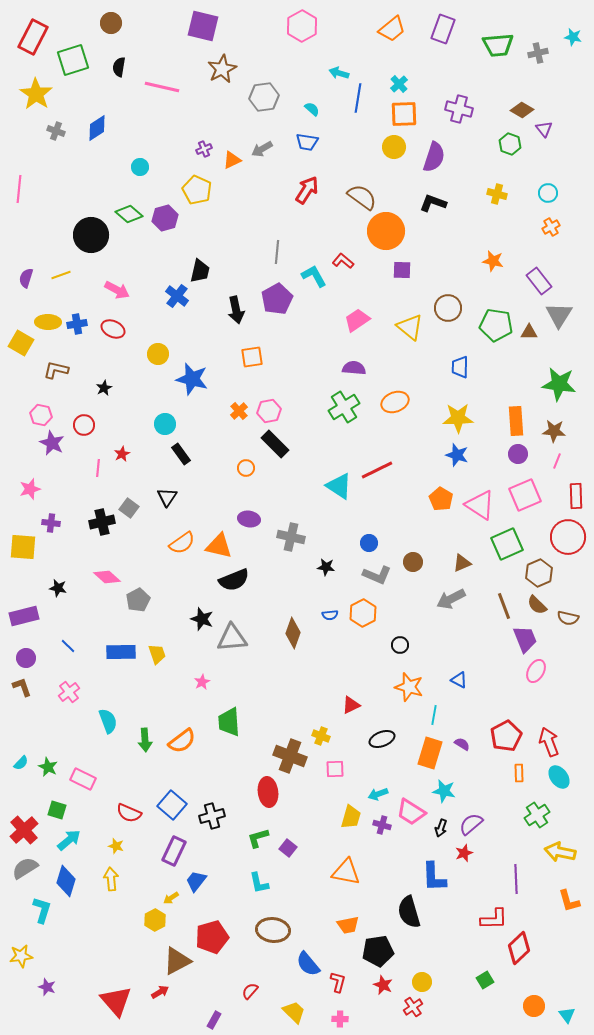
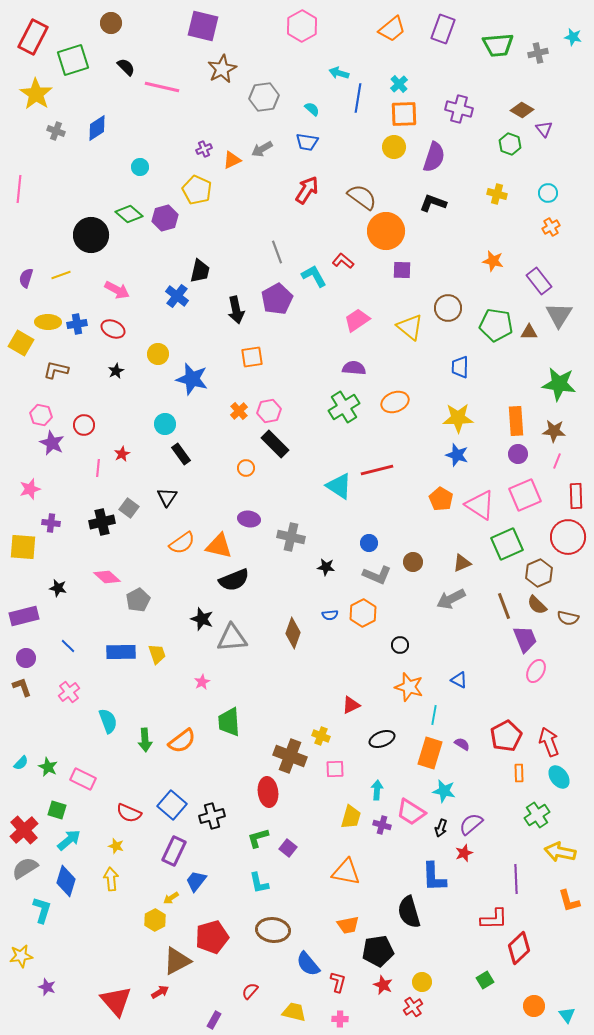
black semicircle at (119, 67): moved 7 px right; rotated 126 degrees clockwise
gray line at (277, 252): rotated 25 degrees counterclockwise
black star at (104, 388): moved 12 px right, 17 px up
red line at (377, 470): rotated 12 degrees clockwise
cyan arrow at (378, 794): moved 1 px left, 4 px up; rotated 114 degrees clockwise
yellow trapezoid at (294, 1012): rotated 30 degrees counterclockwise
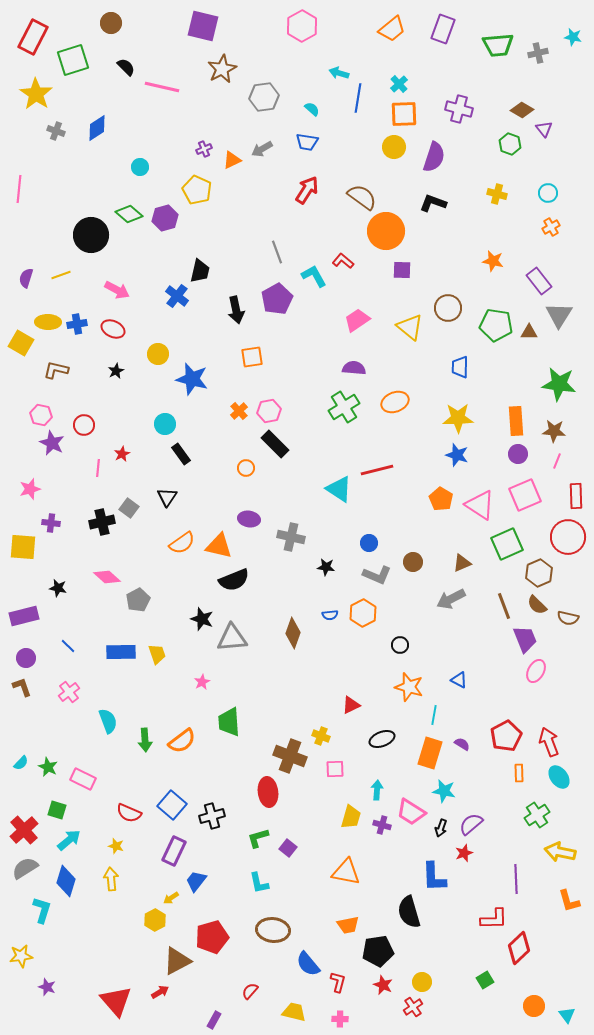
cyan triangle at (339, 486): moved 3 px down
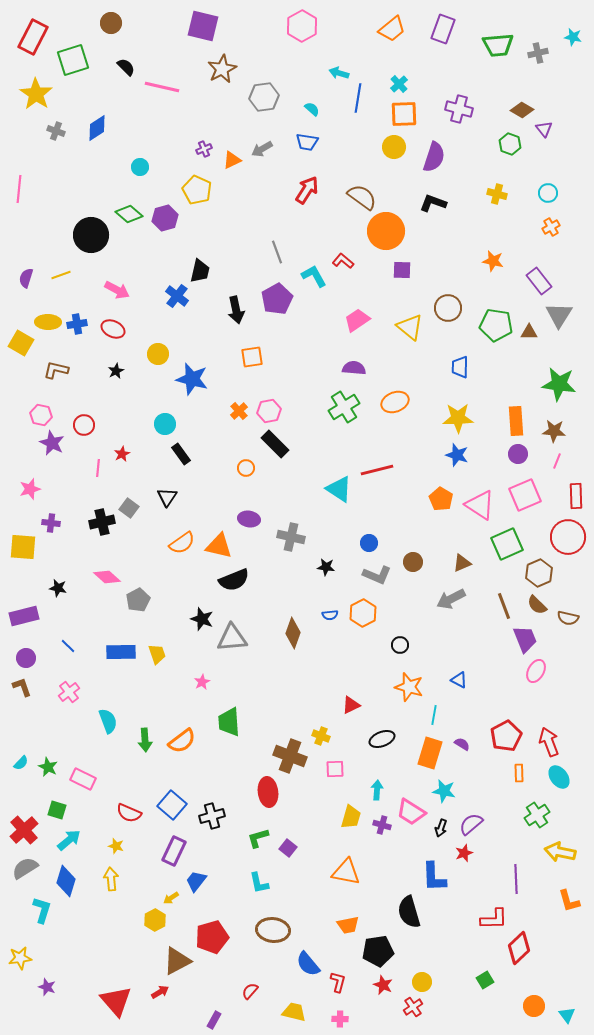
yellow star at (21, 956): moved 1 px left, 2 px down
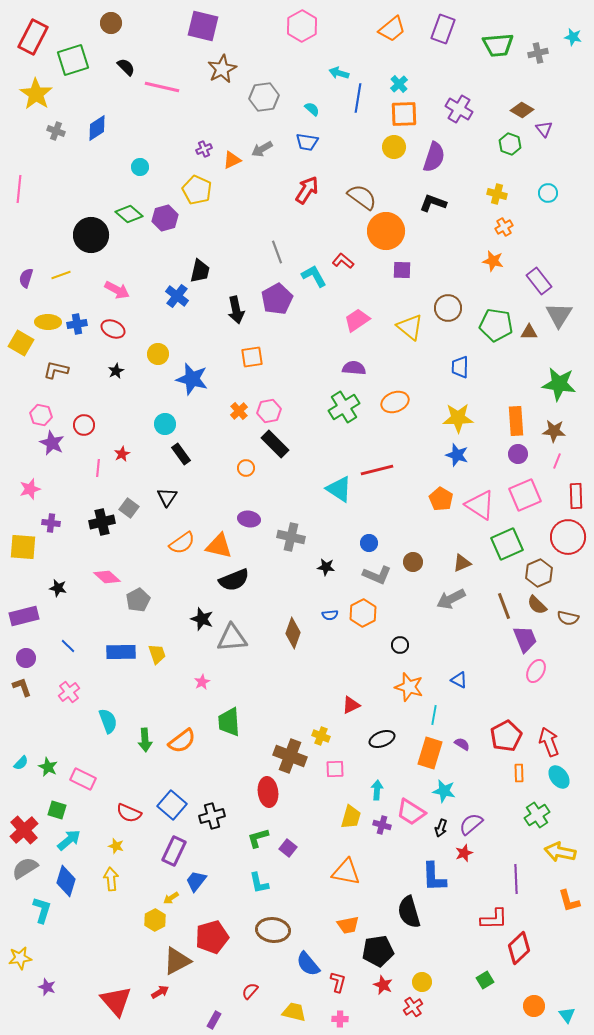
purple cross at (459, 109): rotated 16 degrees clockwise
orange cross at (551, 227): moved 47 px left
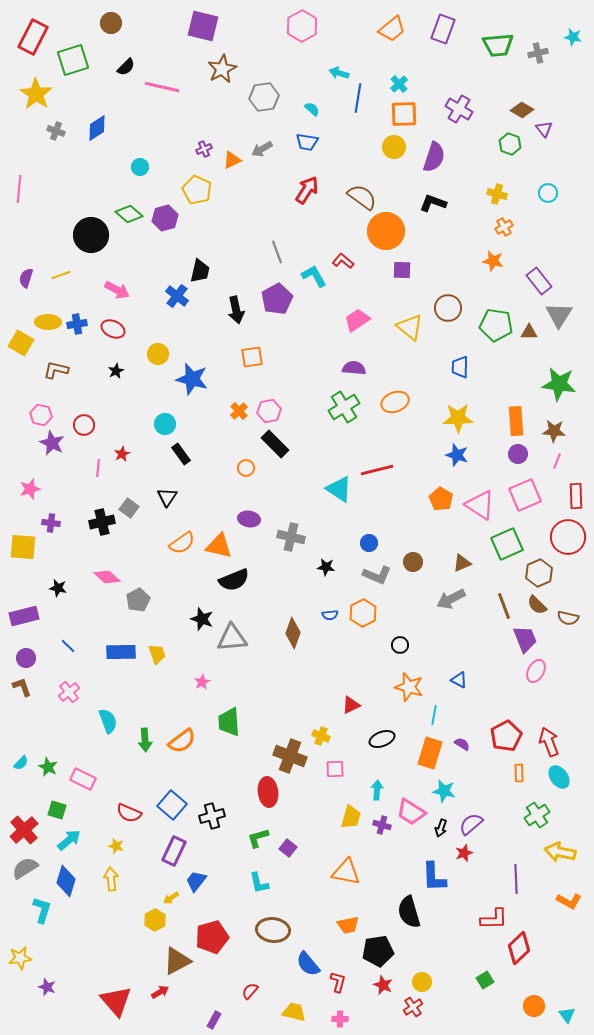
black semicircle at (126, 67): rotated 90 degrees clockwise
orange L-shape at (569, 901): rotated 45 degrees counterclockwise
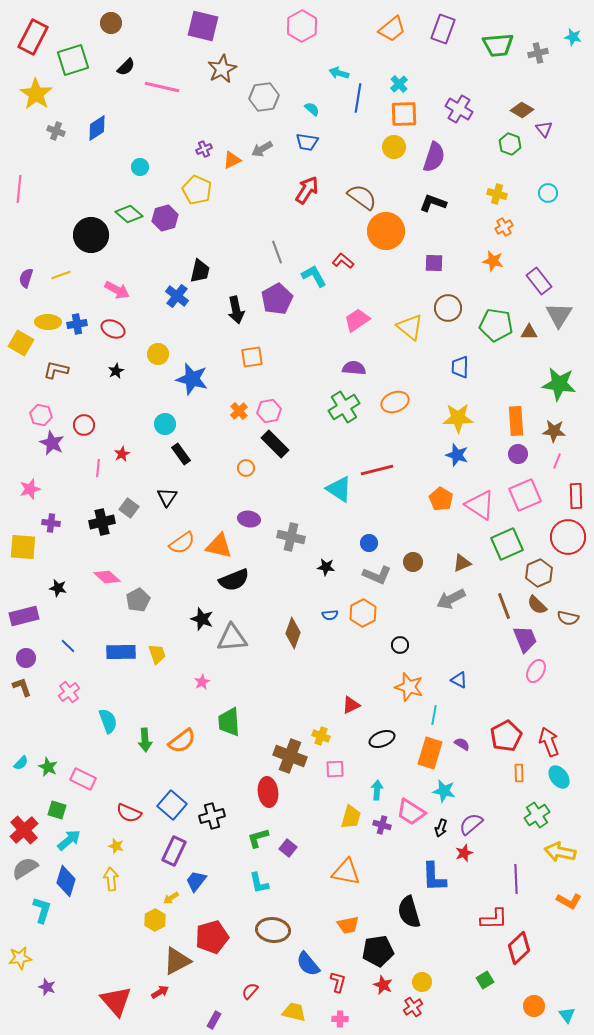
purple square at (402, 270): moved 32 px right, 7 px up
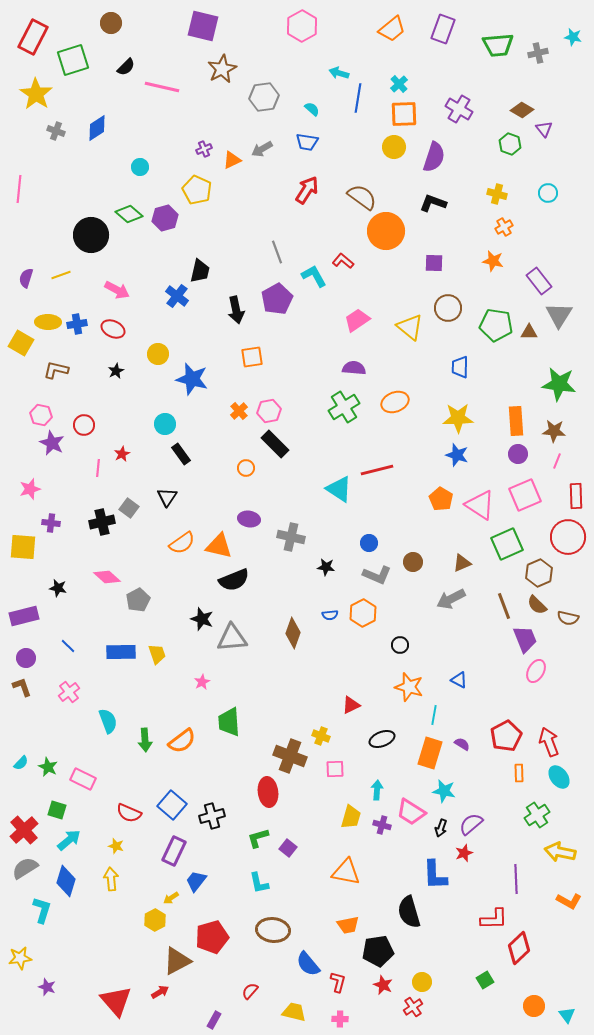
blue L-shape at (434, 877): moved 1 px right, 2 px up
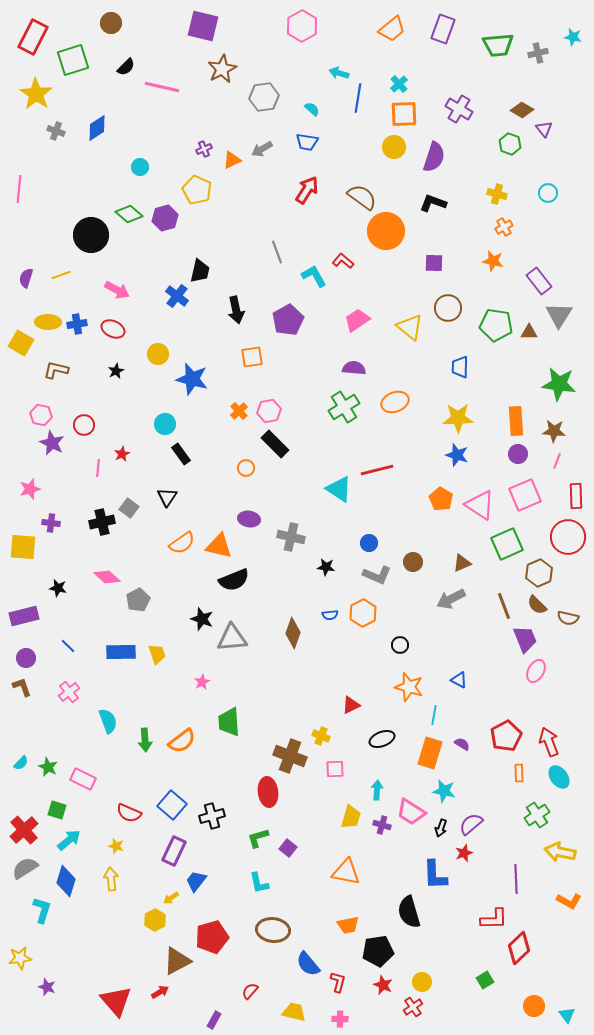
purple pentagon at (277, 299): moved 11 px right, 21 px down
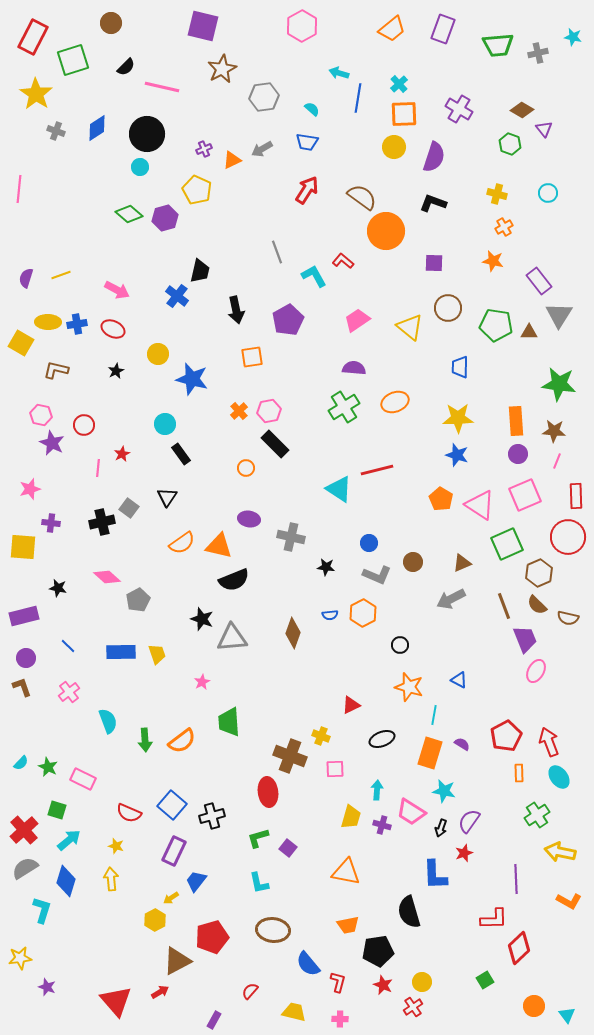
black circle at (91, 235): moved 56 px right, 101 px up
purple semicircle at (471, 824): moved 2 px left, 3 px up; rotated 15 degrees counterclockwise
